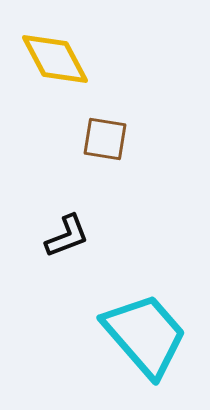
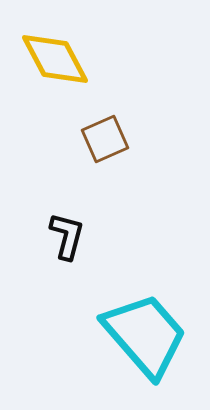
brown square: rotated 33 degrees counterclockwise
black L-shape: rotated 54 degrees counterclockwise
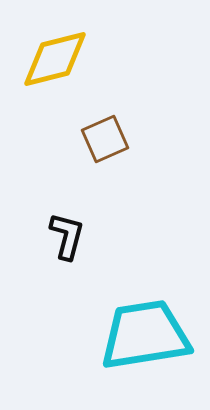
yellow diamond: rotated 76 degrees counterclockwise
cyan trapezoid: rotated 58 degrees counterclockwise
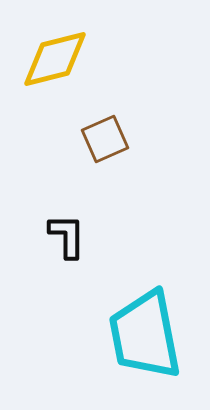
black L-shape: rotated 15 degrees counterclockwise
cyan trapezoid: rotated 92 degrees counterclockwise
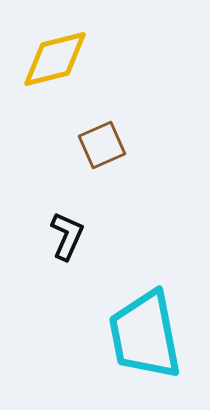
brown square: moved 3 px left, 6 px down
black L-shape: rotated 24 degrees clockwise
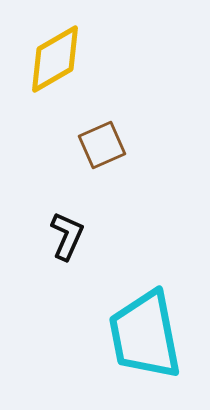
yellow diamond: rotated 16 degrees counterclockwise
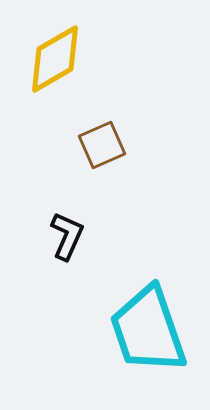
cyan trapezoid: moved 3 px right, 5 px up; rotated 8 degrees counterclockwise
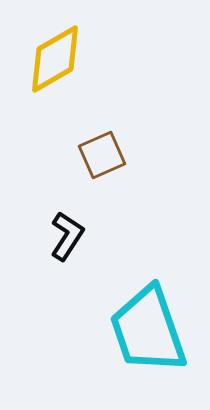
brown square: moved 10 px down
black L-shape: rotated 9 degrees clockwise
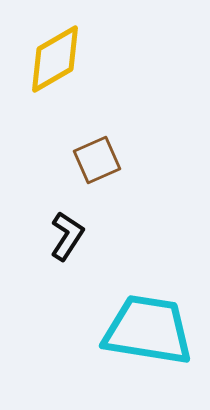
brown square: moved 5 px left, 5 px down
cyan trapezoid: rotated 118 degrees clockwise
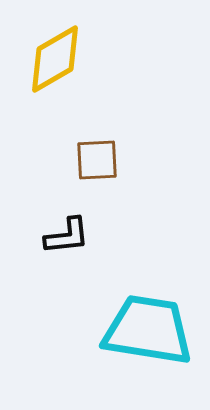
brown square: rotated 21 degrees clockwise
black L-shape: rotated 51 degrees clockwise
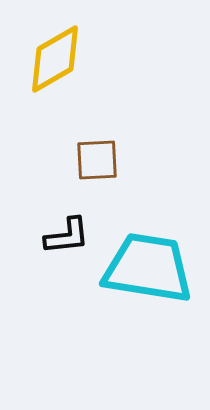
cyan trapezoid: moved 62 px up
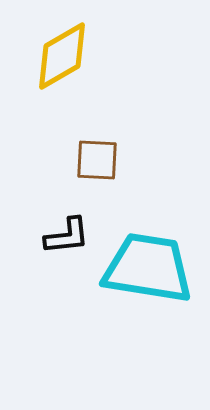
yellow diamond: moved 7 px right, 3 px up
brown square: rotated 6 degrees clockwise
